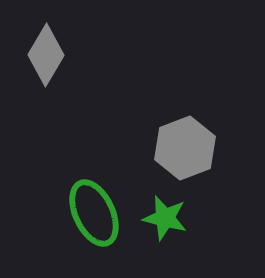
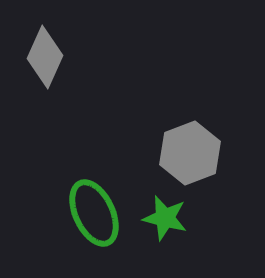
gray diamond: moved 1 px left, 2 px down; rotated 6 degrees counterclockwise
gray hexagon: moved 5 px right, 5 px down
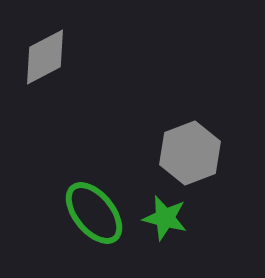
gray diamond: rotated 38 degrees clockwise
green ellipse: rotated 14 degrees counterclockwise
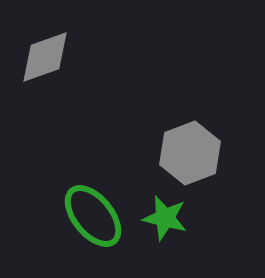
gray diamond: rotated 8 degrees clockwise
green ellipse: moved 1 px left, 3 px down
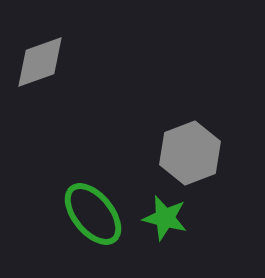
gray diamond: moved 5 px left, 5 px down
green ellipse: moved 2 px up
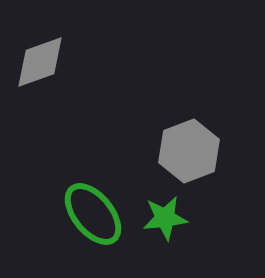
gray hexagon: moved 1 px left, 2 px up
green star: rotated 21 degrees counterclockwise
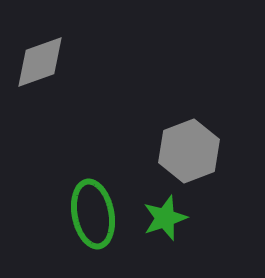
green ellipse: rotated 28 degrees clockwise
green star: rotated 12 degrees counterclockwise
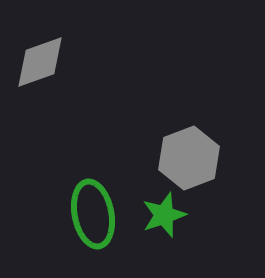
gray hexagon: moved 7 px down
green star: moved 1 px left, 3 px up
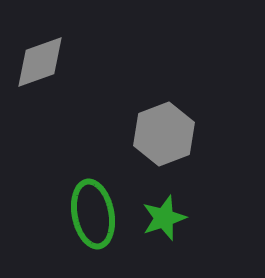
gray hexagon: moved 25 px left, 24 px up
green star: moved 3 px down
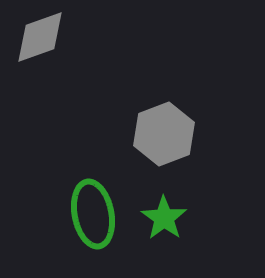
gray diamond: moved 25 px up
green star: rotated 18 degrees counterclockwise
